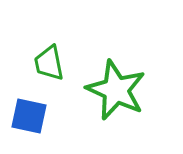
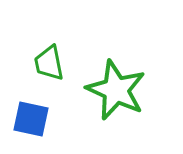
blue square: moved 2 px right, 3 px down
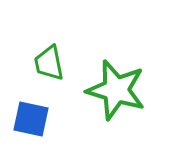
green star: rotated 8 degrees counterclockwise
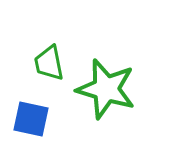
green star: moved 10 px left, 1 px up
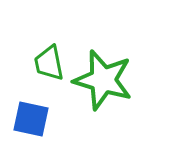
green star: moved 3 px left, 9 px up
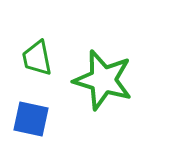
green trapezoid: moved 12 px left, 5 px up
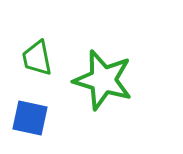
blue square: moved 1 px left, 1 px up
